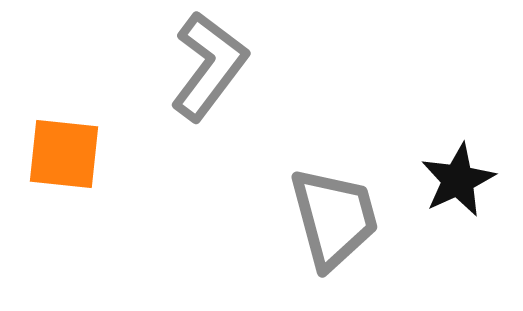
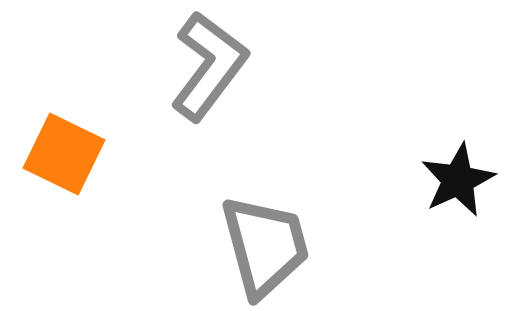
orange square: rotated 20 degrees clockwise
gray trapezoid: moved 69 px left, 28 px down
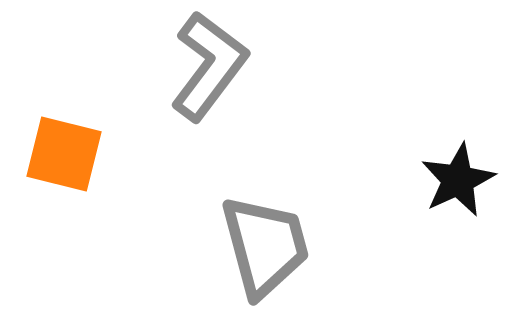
orange square: rotated 12 degrees counterclockwise
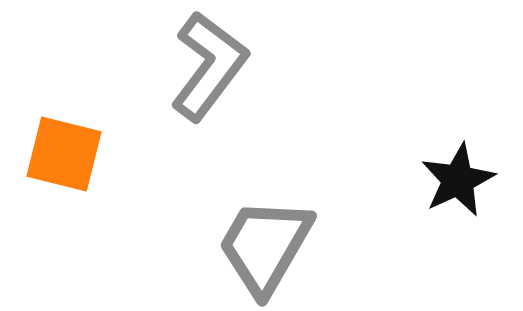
gray trapezoid: rotated 135 degrees counterclockwise
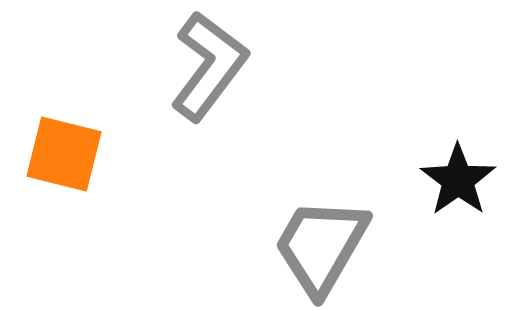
black star: rotated 10 degrees counterclockwise
gray trapezoid: moved 56 px right
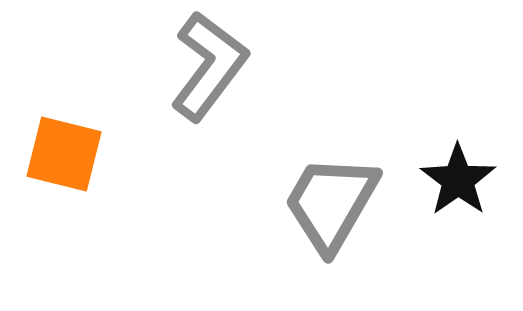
gray trapezoid: moved 10 px right, 43 px up
